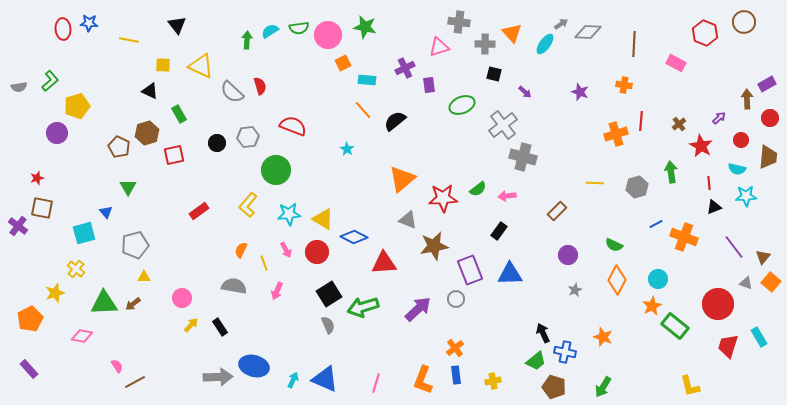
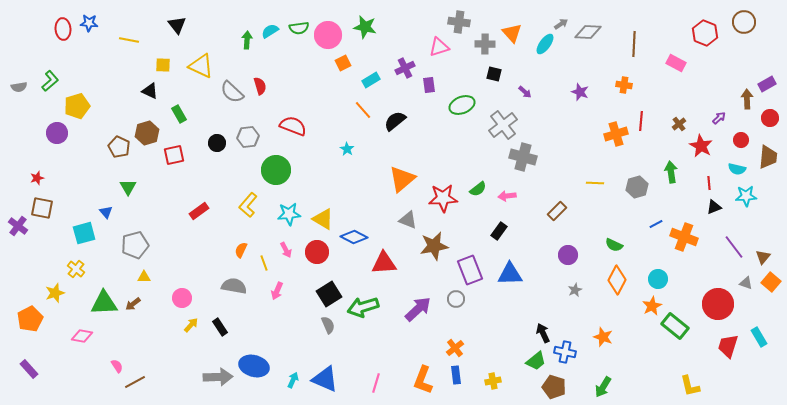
cyan rectangle at (367, 80): moved 4 px right; rotated 36 degrees counterclockwise
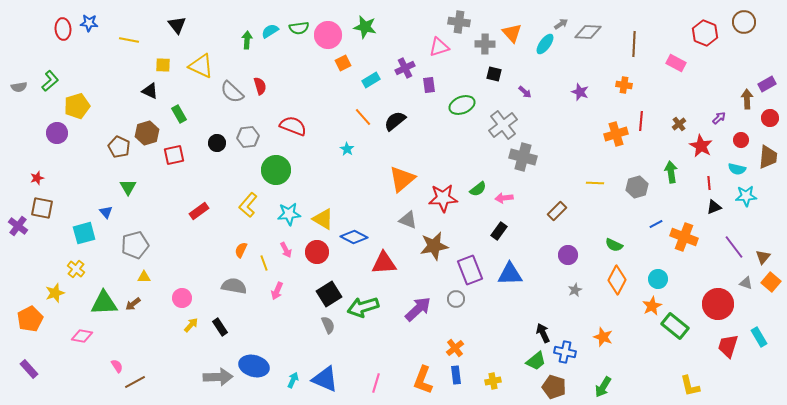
orange line at (363, 110): moved 7 px down
pink arrow at (507, 196): moved 3 px left, 2 px down
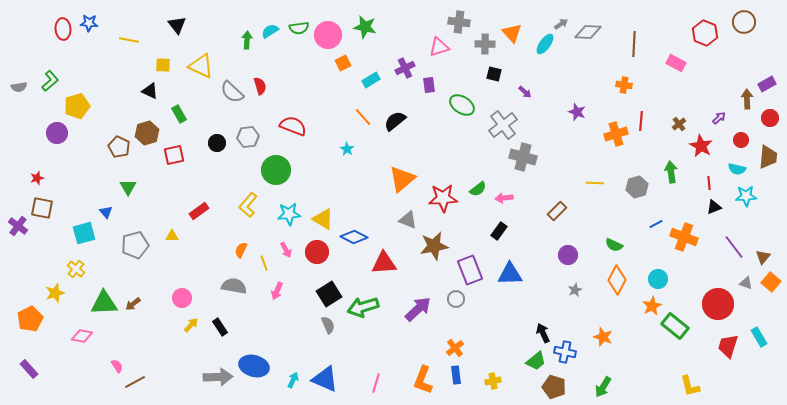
purple star at (580, 92): moved 3 px left, 20 px down
green ellipse at (462, 105): rotated 55 degrees clockwise
yellow triangle at (144, 277): moved 28 px right, 41 px up
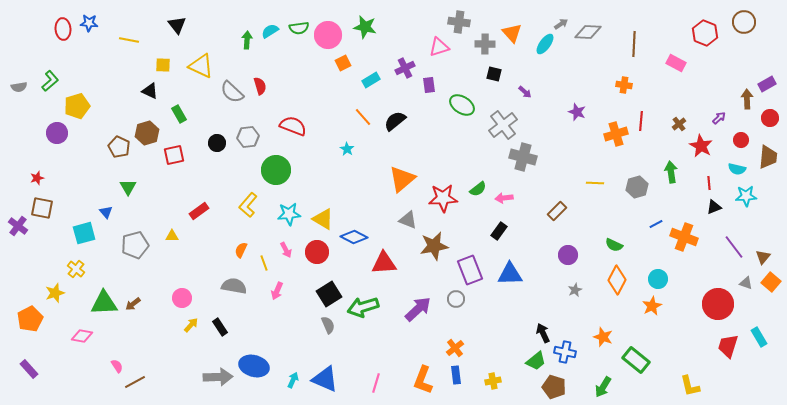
green rectangle at (675, 326): moved 39 px left, 34 px down
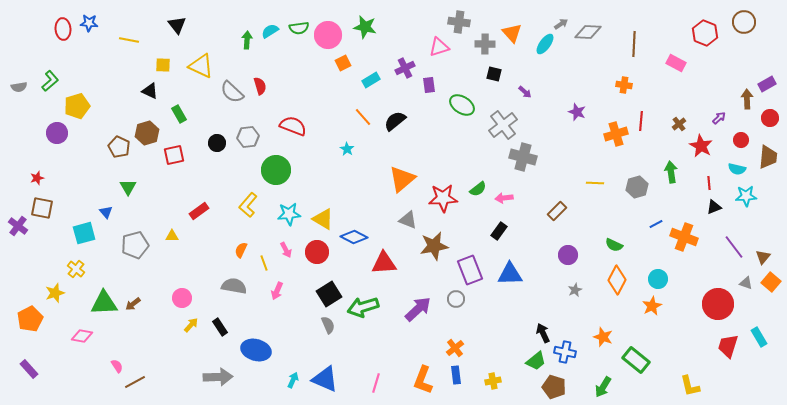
blue ellipse at (254, 366): moved 2 px right, 16 px up
